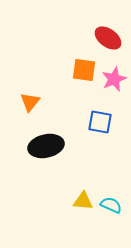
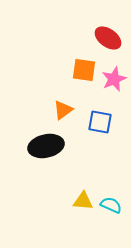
orange triangle: moved 33 px right, 8 px down; rotated 15 degrees clockwise
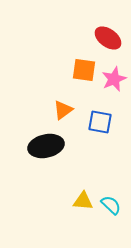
cyan semicircle: rotated 20 degrees clockwise
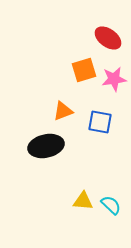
orange square: rotated 25 degrees counterclockwise
pink star: rotated 15 degrees clockwise
orange triangle: moved 1 px down; rotated 15 degrees clockwise
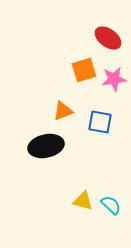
yellow triangle: rotated 10 degrees clockwise
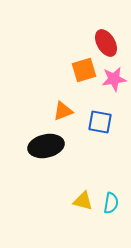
red ellipse: moved 2 px left, 5 px down; rotated 24 degrees clockwise
cyan semicircle: moved 2 px up; rotated 55 degrees clockwise
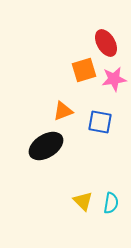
black ellipse: rotated 20 degrees counterclockwise
yellow triangle: rotated 30 degrees clockwise
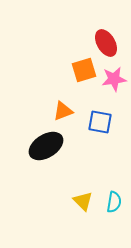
cyan semicircle: moved 3 px right, 1 px up
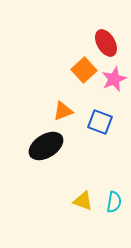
orange square: rotated 25 degrees counterclockwise
pink star: rotated 15 degrees counterclockwise
blue square: rotated 10 degrees clockwise
yellow triangle: rotated 25 degrees counterclockwise
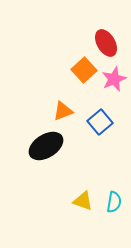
blue square: rotated 30 degrees clockwise
